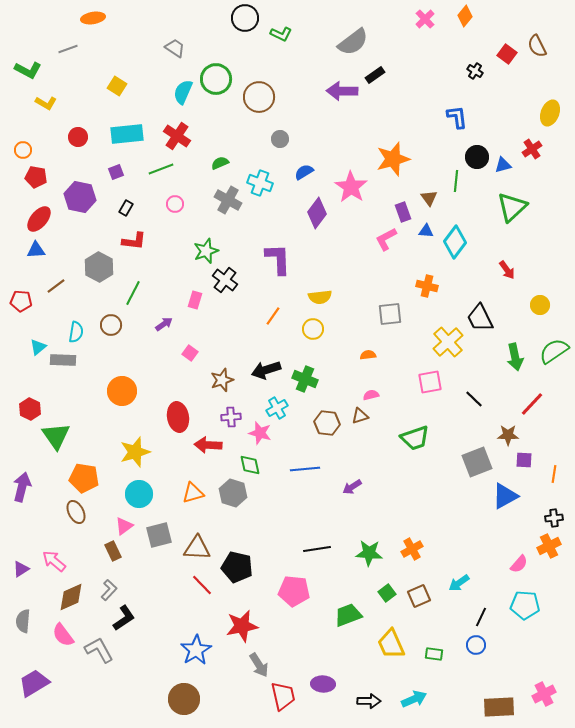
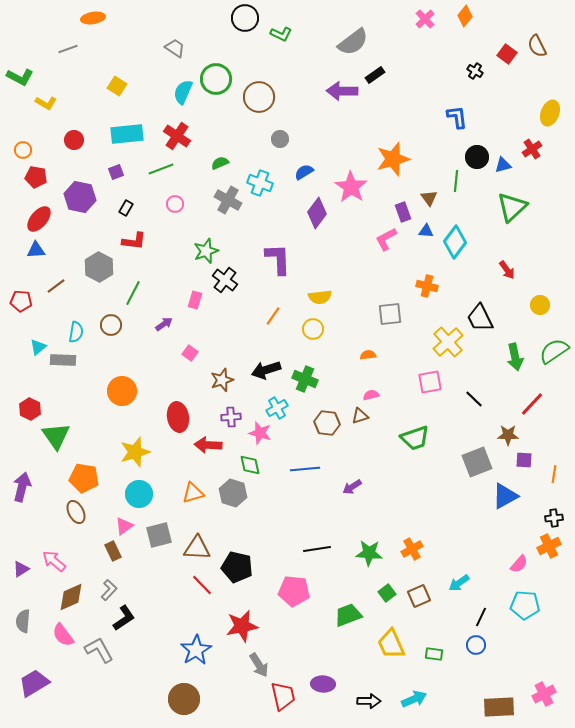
green L-shape at (28, 70): moved 8 px left, 7 px down
red circle at (78, 137): moved 4 px left, 3 px down
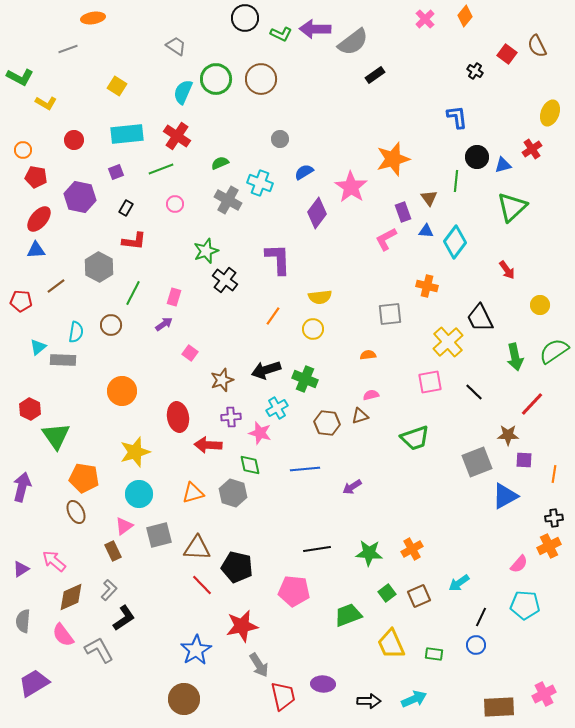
gray trapezoid at (175, 48): moved 1 px right, 2 px up
purple arrow at (342, 91): moved 27 px left, 62 px up
brown circle at (259, 97): moved 2 px right, 18 px up
pink rectangle at (195, 300): moved 21 px left, 3 px up
black line at (474, 399): moved 7 px up
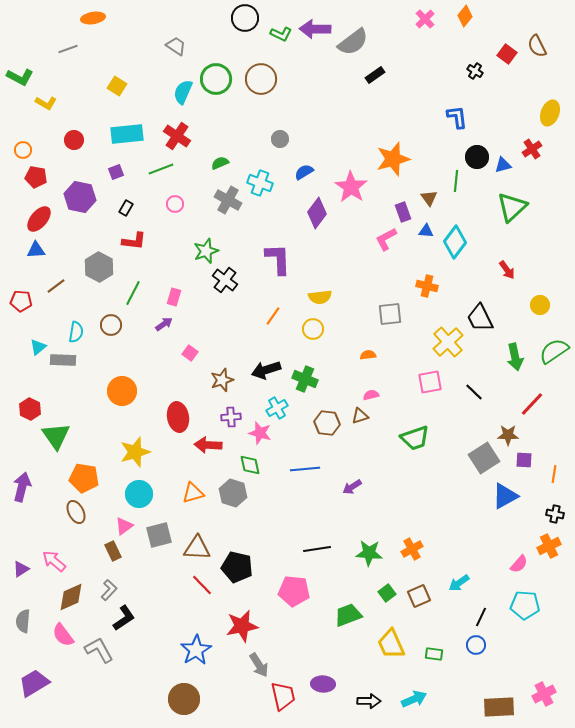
gray square at (477, 462): moved 7 px right, 4 px up; rotated 12 degrees counterclockwise
black cross at (554, 518): moved 1 px right, 4 px up; rotated 18 degrees clockwise
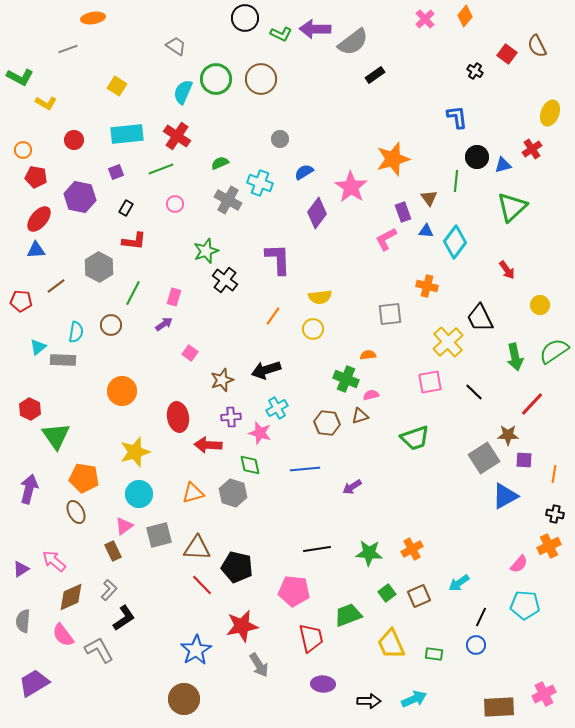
green cross at (305, 379): moved 41 px right
purple arrow at (22, 487): moved 7 px right, 2 px down
red trapezoid at (283, 696): moved 28 px right, 58 px up
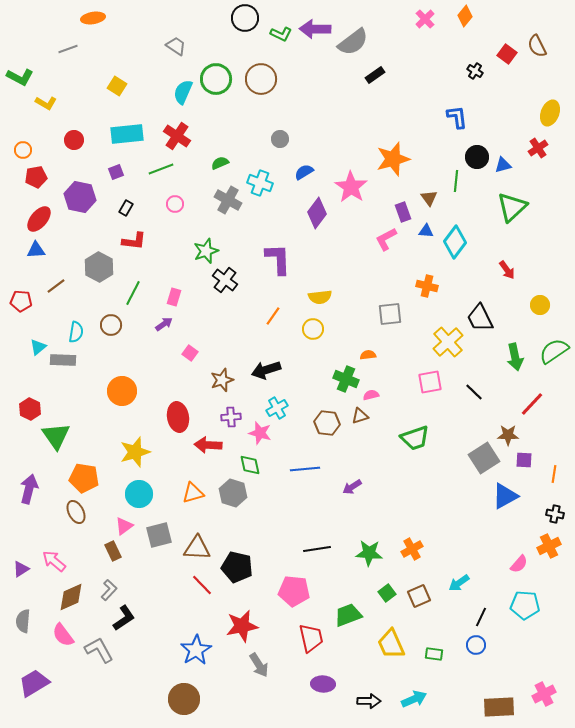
red cross at (532, 149): moved 6 px right, 1 px up
red pentagon at (36, 177): rotated 20 degrees counterclockwise
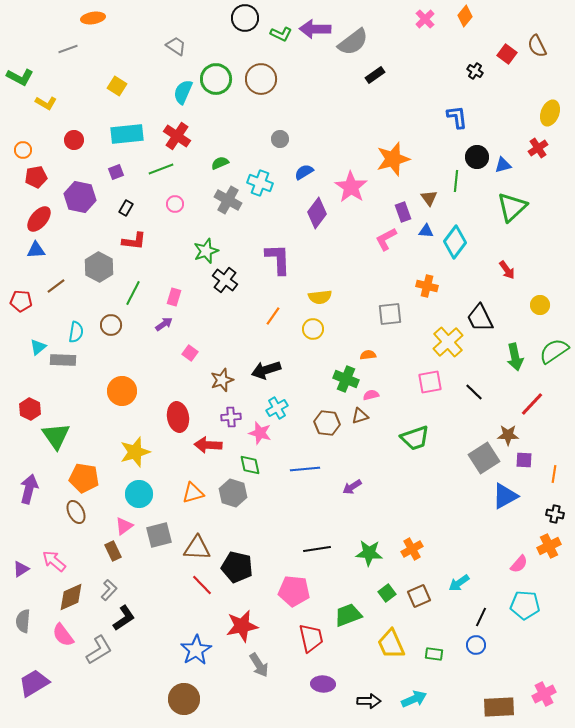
gray L-shape at (99, 650): rotated 88 degrees clockwise
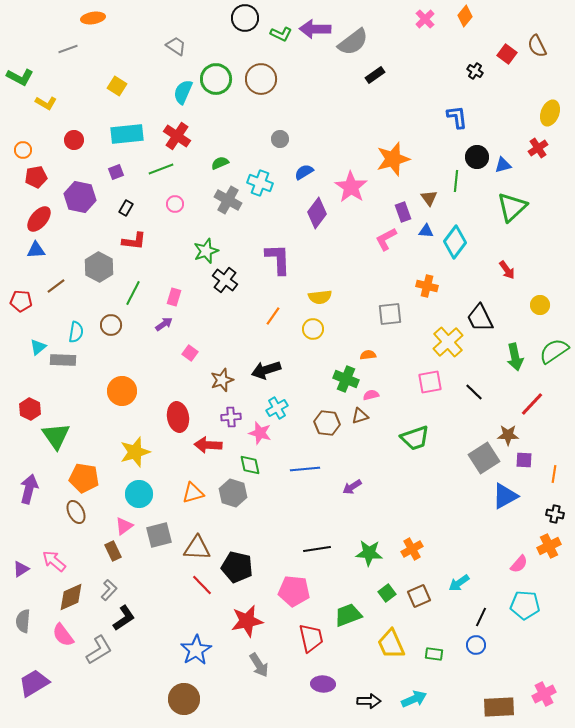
red star at (242, 626): moved 5 px right, 5 px up
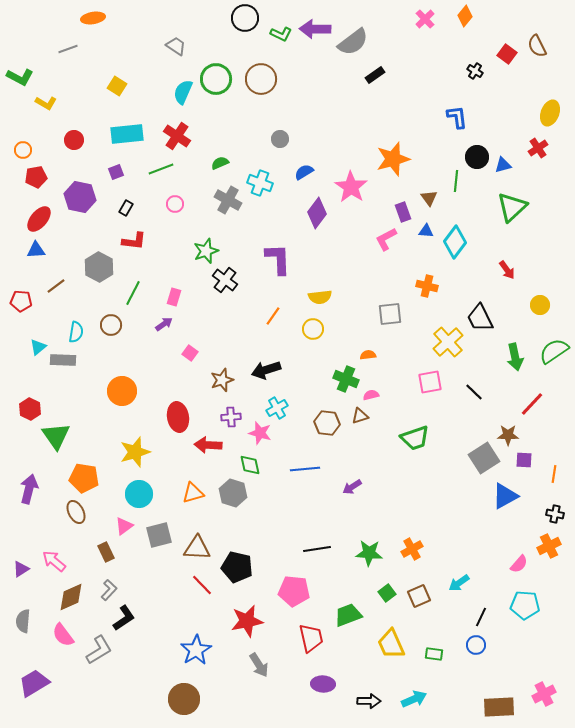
brown rectangle at (113, 551): moved 7 px left, 1 px down
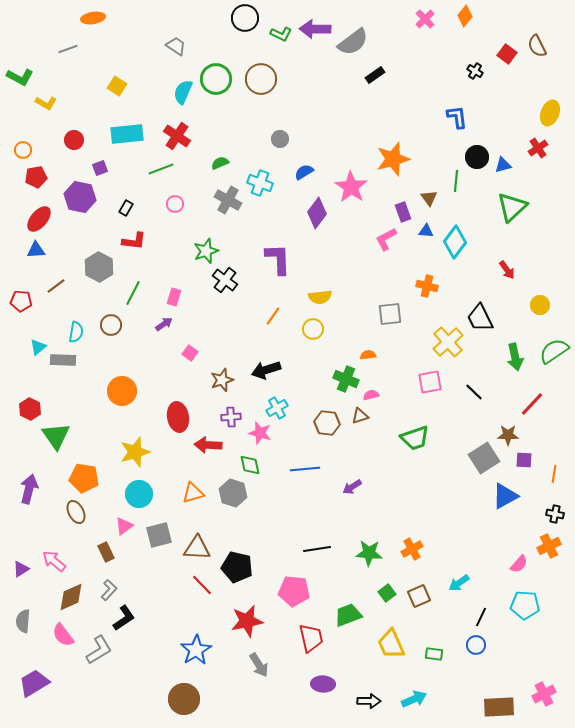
purple square at (116, 172): moved 16 px left, 4 px up
